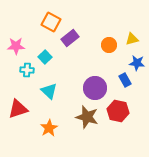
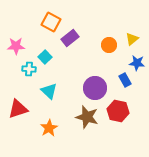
yellow triangle: rotated 24 degrees counterclockwise
cyan cross: moved 2 px right, 1 px up
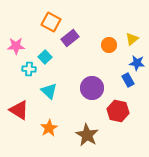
blue rectangle: moved 3 px right
purple circle: moved 3 px left
red triangle: moved 1 px right, 1 px down; rotated 50 degrees clockwise
brown star: moved 18 px down; rotated 15 degrees clockwise
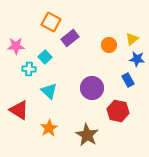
blue star: moved 4 px up
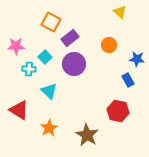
yellow triangle: moved 12 px left, 27 px up; rotated 40 degrees counterclockwise
purple circle: moved 18 px left, 24 px up
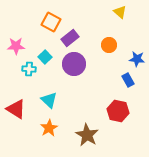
cyan triangle: moved 9 px down
red triangle: moved 3 px left, 1 px up
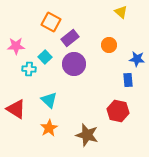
yellow triangle: moved 1 px right
blue rectangle: rotated 24 degrees clockwise
brown star: rotated 15 degrees counterclockwise
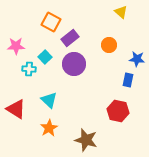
blue rectangle: rotated 16 degrees clockwise
brown star: moved 1 px left, 5 px down
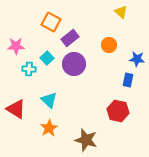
cyan square: moved 2 px right, 1 px down
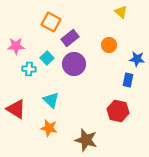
cyan triangle: moved 2 px right
orange star: rotated 30 degrees counterclockwise
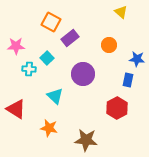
purple circle: moved 9 px right, 10 px down
cyan triangle: moved 4 px right, 4 px up
red hexagon: moved 1 px left, 3 px up; rotated 20 degrees clockwise
brown star: rotated 10 degrees counterclockwise
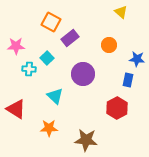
orange star: rotated 12 degrees counterclockwise
